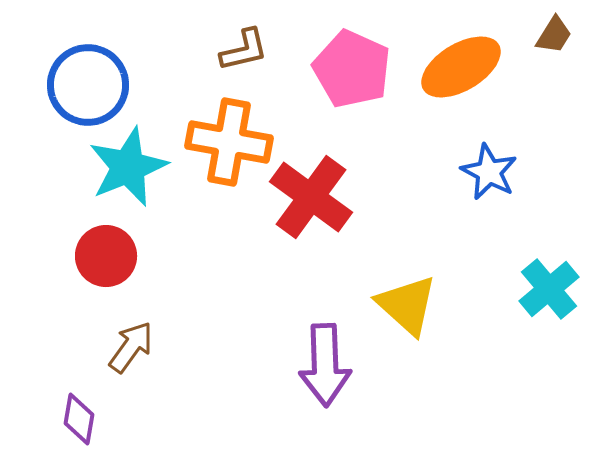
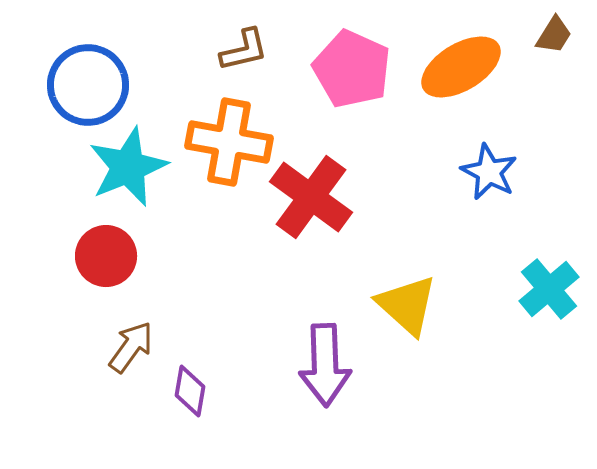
purple diamond: moved 111 px right, 28 px up
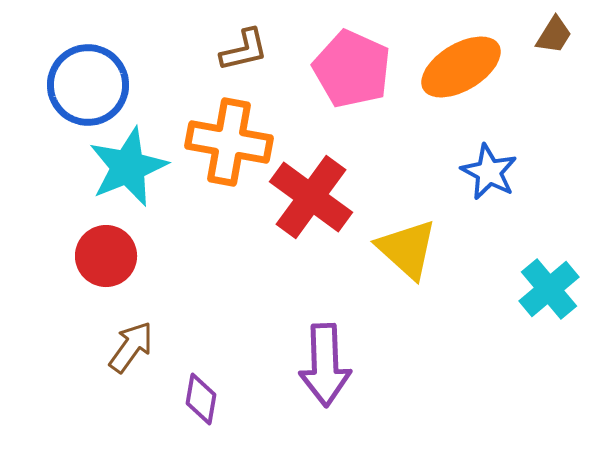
yellow triangle: moved 56 px up
purple diamond: moved 11 px right, 8 px down
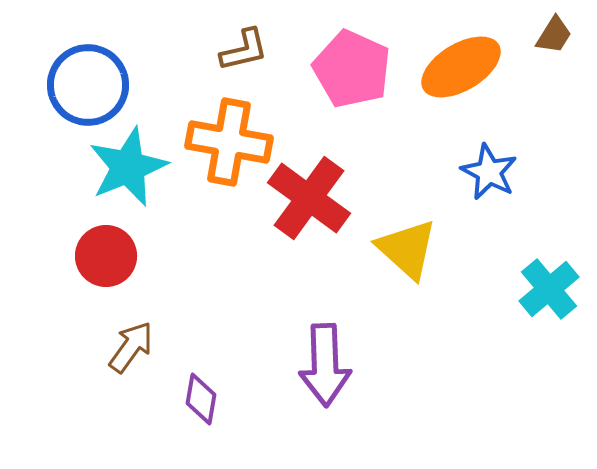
red cross: moved 2 px left, 1 px down
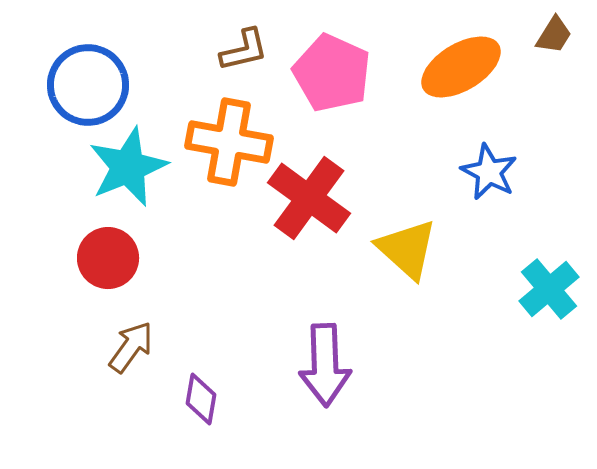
pink pentagon: moved 20 px left, 4 px down
red circle: moved 2 px right, 2 px down
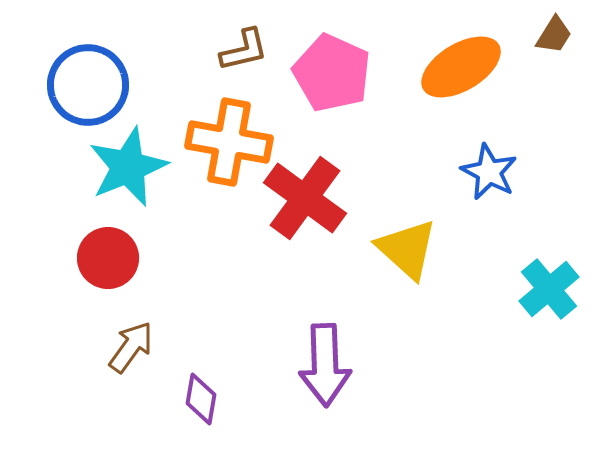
red cross: moved 4 px left
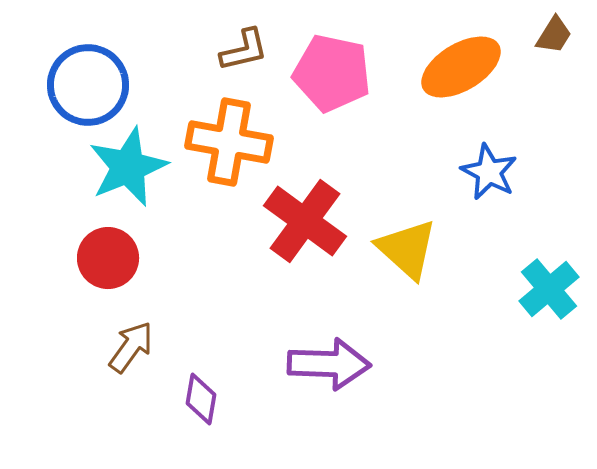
pink pentagon: rotated 12 degrees counterclockwise
red cross: moved 23 px down
purple arrow: moved 4 px right, 1 px up; rotated 86 degrees counterclockwise
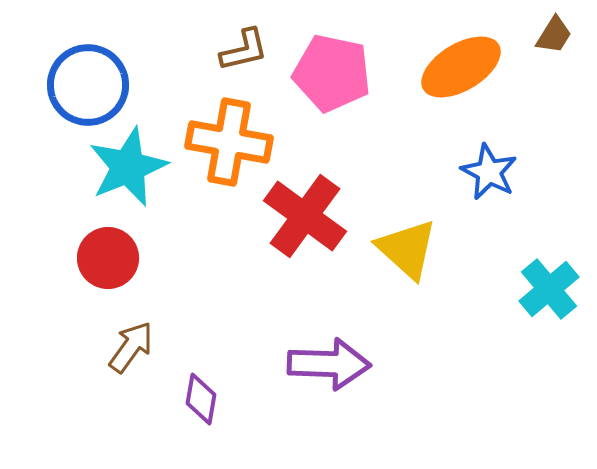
red cross: moved 5 px up
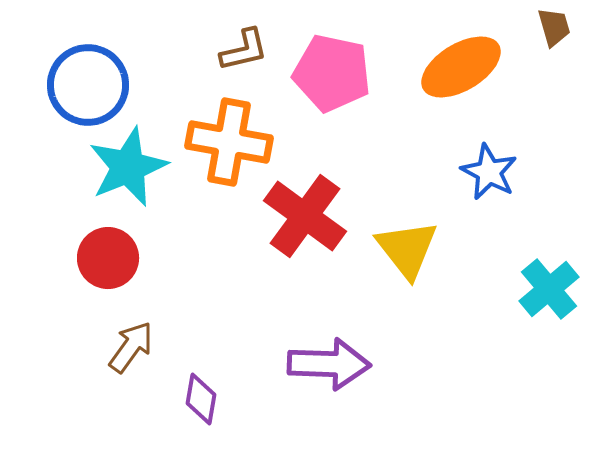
brown trapezoid: moved 8 px up; rotated 48 degrees counterclockwise
yellow triangle: rotated 10 degrees clockwise
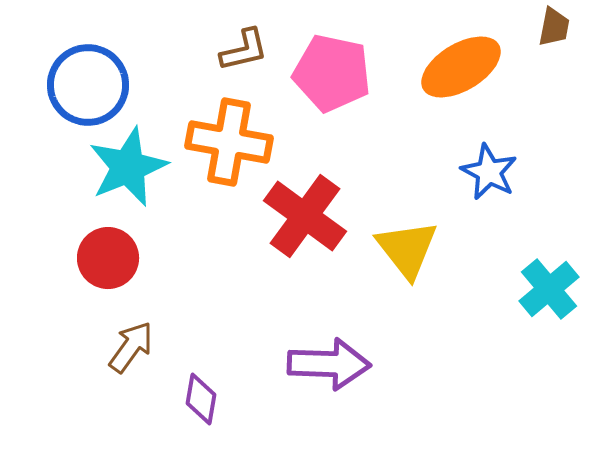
brown trapezoid: rotated 27 degrees clockwise
